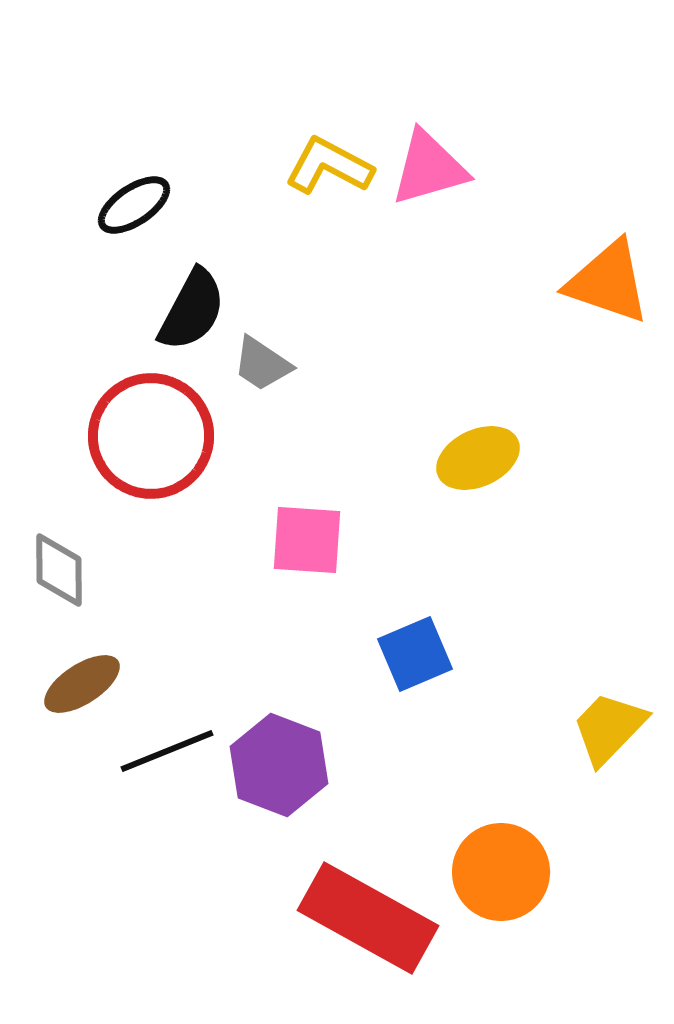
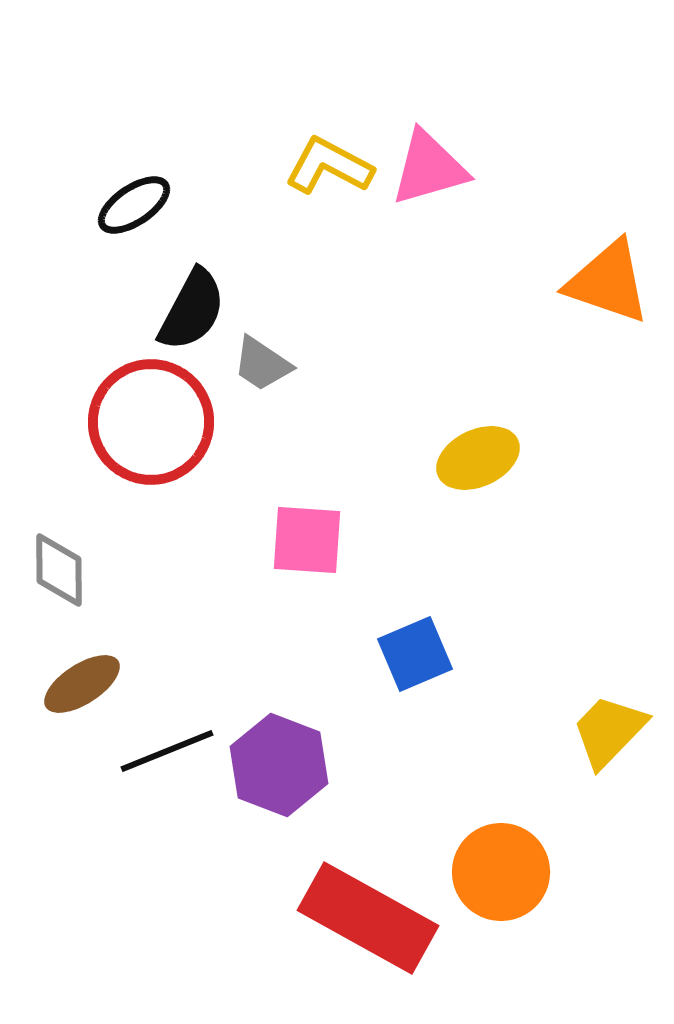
red circle: moved 14 px up
yellow trapezoid: moved 3 px down
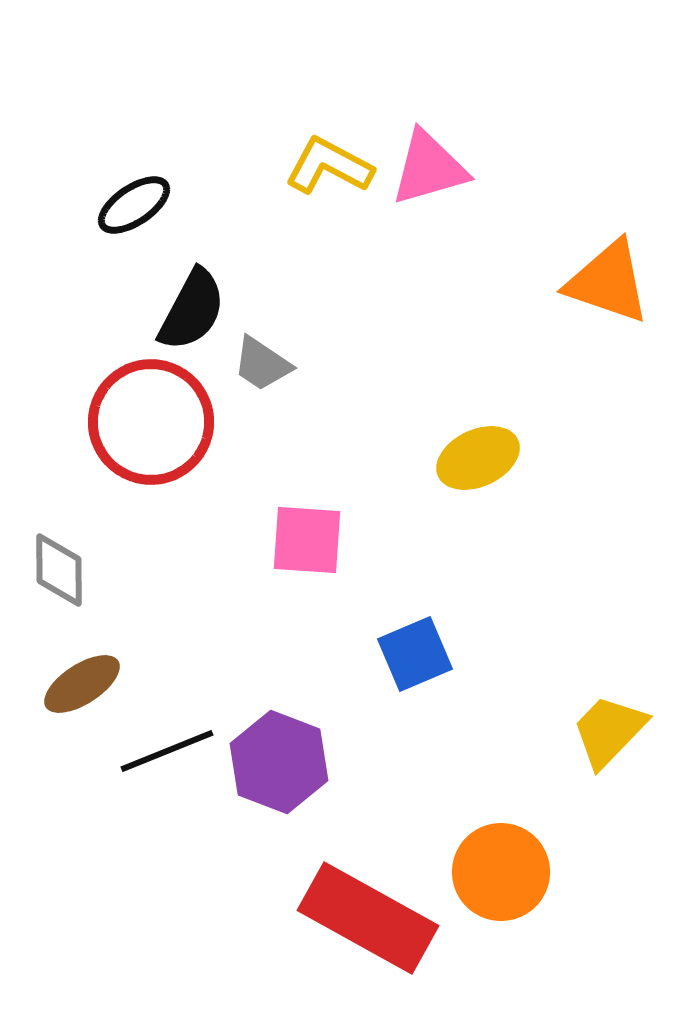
purple hexagon: moved 3 px up
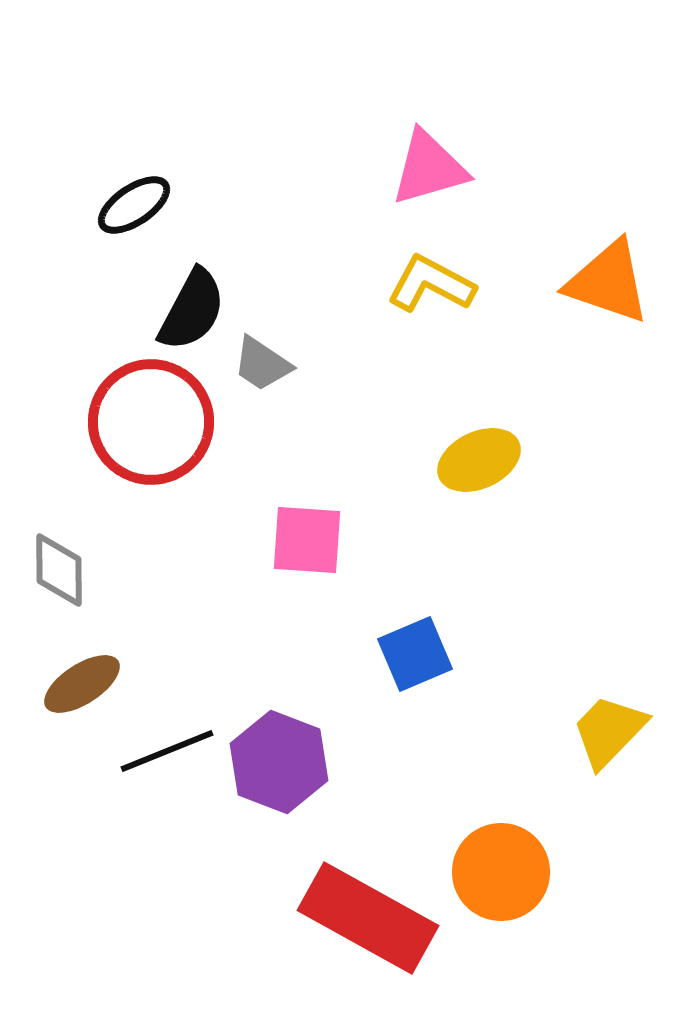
yellow L-shape: moved 102 px right, 118 px down
yellow ellipse: moved 1 px right, 2 px down
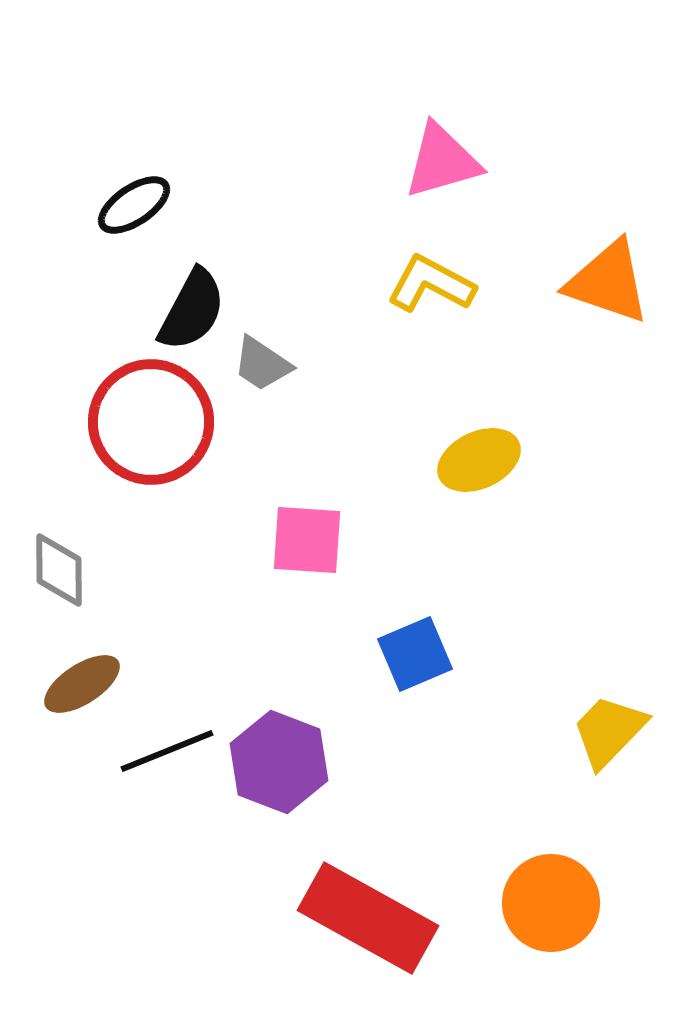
pink triangle: moved 13 px right, 7 px up
orange circle: moved 50 px right, 31 px down
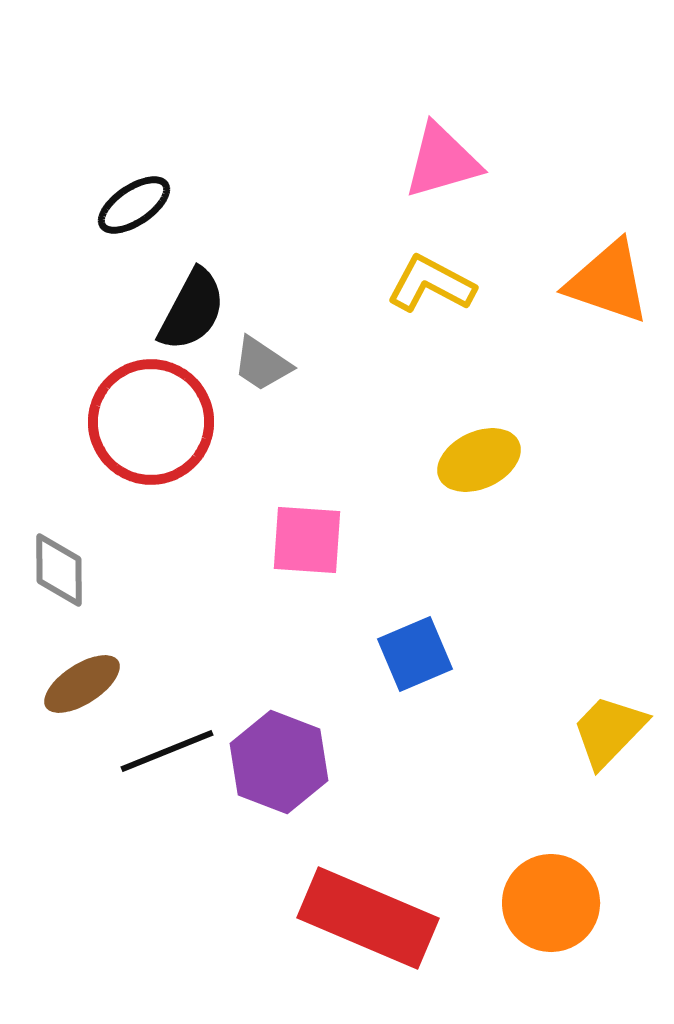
red rectangle: rotated 6 degrees counterclockwise
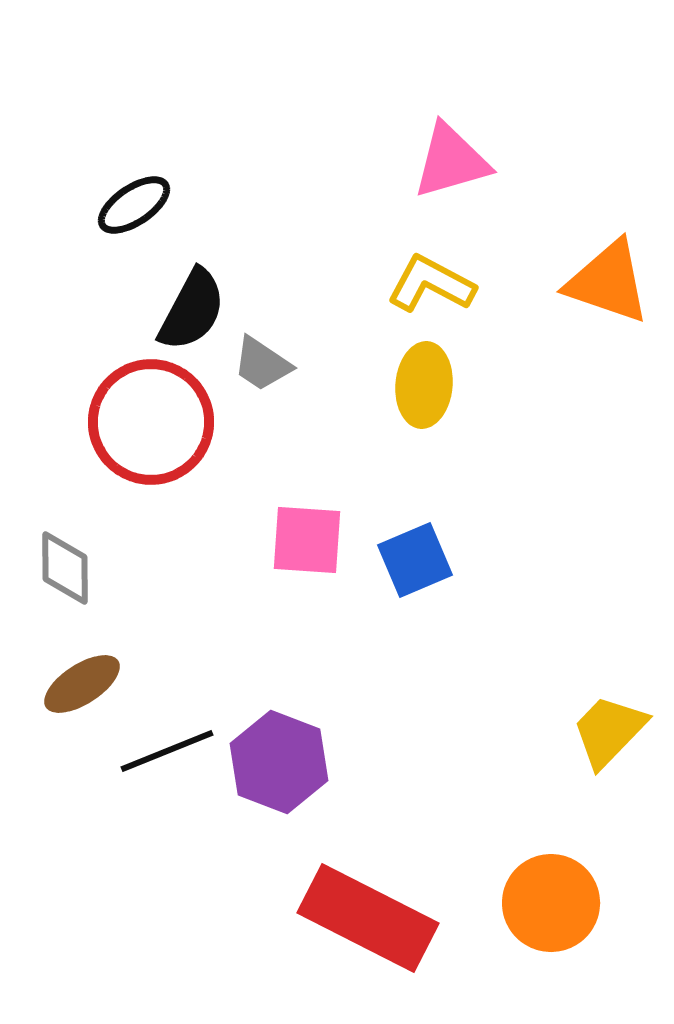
pink triangle: moved 9 px right
yellow ellipse: moved 55 px left, 75 px up; rotated 60 degrees counterclockwise
gray diamond: moved 6 px right, 2 px up
blue square: moved 94 px up
red rectangle: rotated 4 degrees clockwise
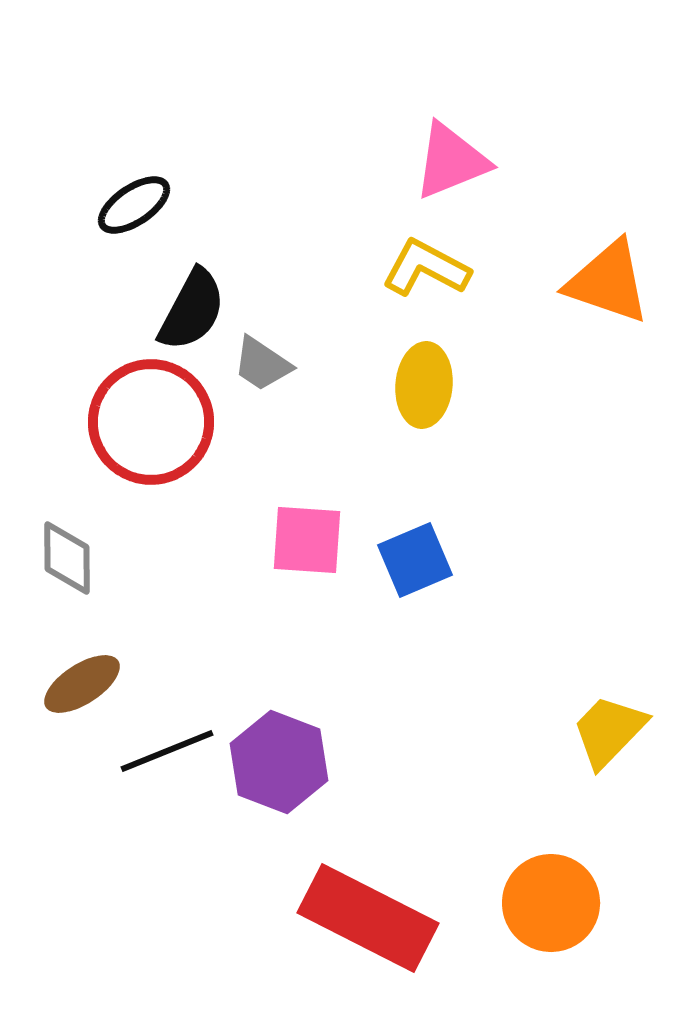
pink triangle: rotated 6 degrees counterclockwise
yellow L-shape: moved 5 px left, 16 px up
gray diamond: moved 2 px right, 10 px up
